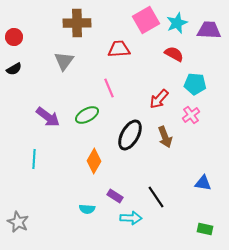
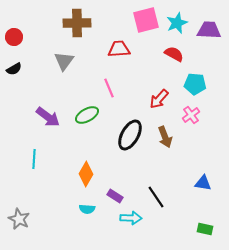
pink square: rotated 16 degrees clockwise
orange diamond: moved 8 px left, 13 px down
gray star: moved 1 px right, 3 px up
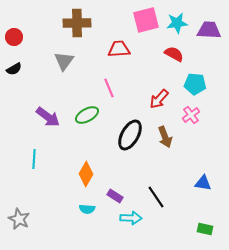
cyan star: rotated 15 degrees clockwise
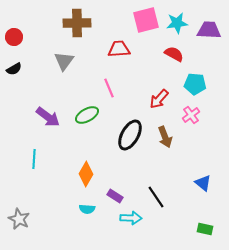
blue triangle: rotated 30 degrees clockwise
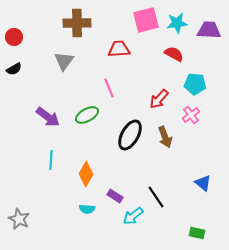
cyan line: moved 17 px right, 1 px down
cyan arrow: moved 2 px right, 2 px up; rotated 140 degrees clockwise
green rectangle: moved 8 px left, 4 px down
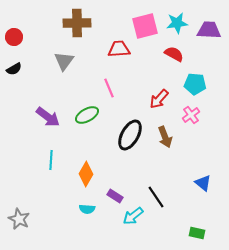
pink square: moved 1 px left, 6 px down
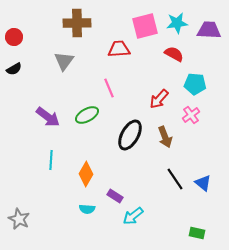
black line: moved 19 px right, 18 px up
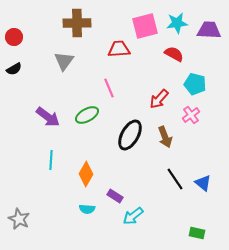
cyan pentagon: rotated 10 degrees clockwise
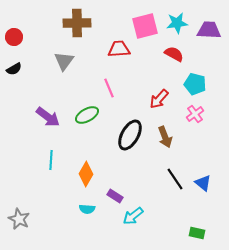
pink cross: moved 4 px right, 1 px up
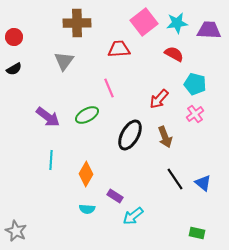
pink square: moved 1 px left, 4 px up; rotated 24 degrees counterclockwise
gray star: moved 3 px left, 12 px down
